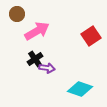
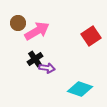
brown circle: moved 1 px right, 9 px down
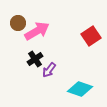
purple arrow: moved 2 px right, 2 px down; rotated 119 degrees clockwise
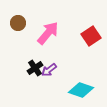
pink arrow: moved 11 px right, 2 px down; rotated 20 degrees counterclockwise
black cross: moved 9 px down
purple arrow: rotated 14 degrees clockwise
cyan diamond: moved 1 px right, 1 px down
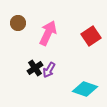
pink arrow: rotated 15 degrees counterclockwise
purple arrow: rotated 21 degrees counterclockwise
cyan diamond: moved 4 px right, 1 px up
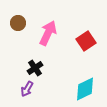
red square: moved 5 px left, 5 px down
purple arrow: moved 22 px left, 19 px down
cyan diamond: rotated 45 degrees counterclockwise
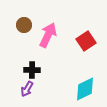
brown circle: moved 6 px right, 2 px down
pink arrow: moved 2 px down
black cross: moved 3 px left, 2 px down; rotated 35 degrees clockwise
